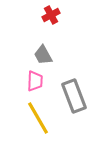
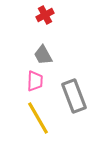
red cross: moved 6 px left
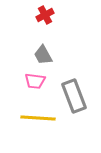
pink trapezoid: rotated 95 degrees clockwise
yellow line: rotated 56 degrees counterclockwise
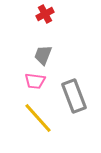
red cross: moved 1 px up
gray trapezoid: rotated 50 degrees clockwise
yellow line: rotated 44 degrees clockwise
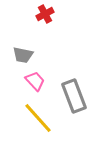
gray trapezoid: moved 20 px left; rotated 100 degrees counterclockwise
pink trapezoid: rotated 140 degrees counterclockwise
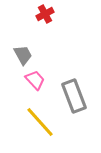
gray trapezoid: rotated 130 degrees counterclockwise
pink trapezoid: moved 1 px up
yellow line: moved 2 px right, 4 px down
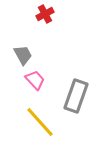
gray rectangle: moved 2 px right; rotated 40 degrees clockwise
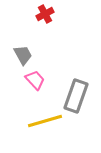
yellow line: moved 5 px right, 1 px up; rotated 64 degrees counterclockwise
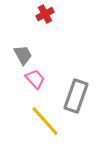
pink trapezoid: moved 1 px up
yellow line: rotated 64 degrees clockwise
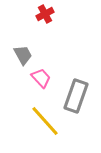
pink trapezoid: moved 6 px right, 1 px up
